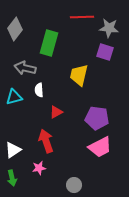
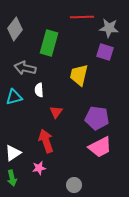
red triangle: rotated 24 degrees counterclockwise
white triangle: moved 3 px down
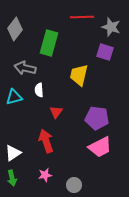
gray star: moved 2 px right, 1 px up; rotated 12 degrees clockwise
pink star: moved 6 px right, 7 px down
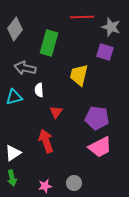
pink star: moved 11 px down
gray circle: moved 2 px up
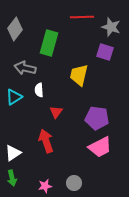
cyan triangle: rotated 18 degrees counterclockwise
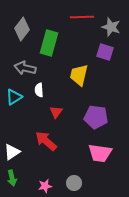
gray diamond: moved 7 px right
purple pentagon: moved 1 px left, 1 px up
red arrow: rotated 30 degrees counterclockwise
pink trapezoid: moved 6 px down; rotated 35 degrees clockwise
white triangle: moved 1 px left, 1 px up
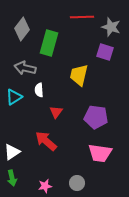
gray circle: moved 3 px right
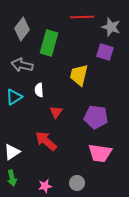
gray arrow: moved 3 px left, 3 px up
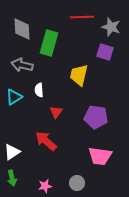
gray diamond: rotated 40 degrees counterclockwise
pink trapezoid: moved 3 px down
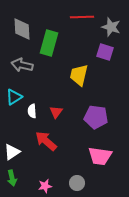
white semicircle: moved 7 px left, 21 px down
